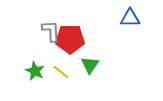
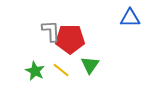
yellow line: moved 2 px up
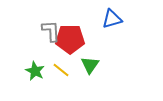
blue triangle: moved 18 px left, 1 px down; rotated 15 degrees counterclockwise
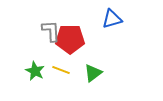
green triangle: moved 3 px right, 8 px down; rotated 18 degrees clockwise
yellow line: rotated 18 degrees counterclockwise
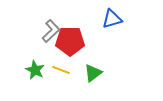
gray L-shape: rotated 50 degrees clockwise
red pentagon: moved 2 px down
green star: moved 1 px up
